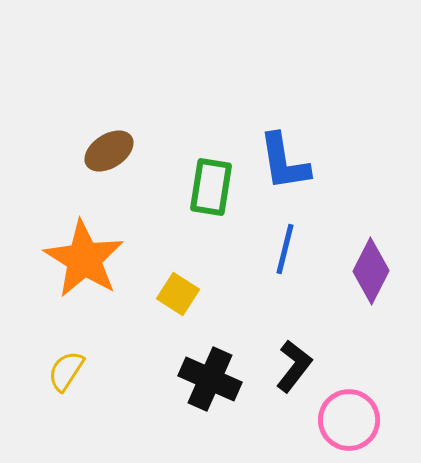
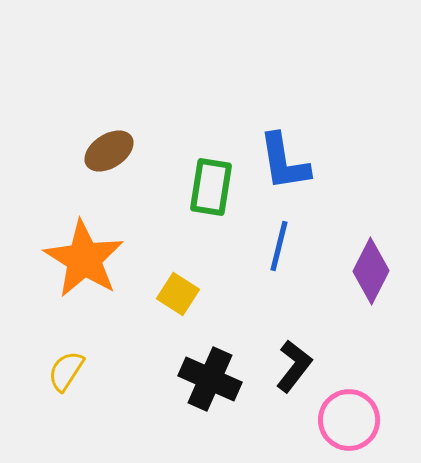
blue line: moved 6 px left, 3 px up
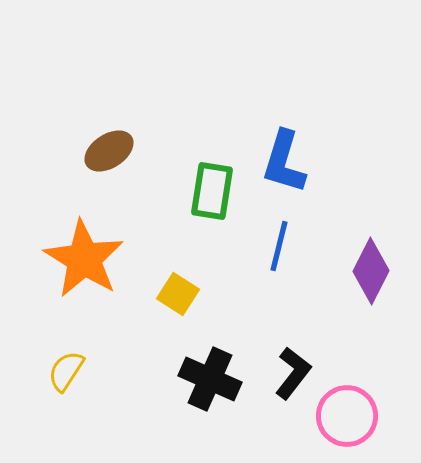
blue L-shape: rotated 26 degrees clockwise
green rectangle: moved 1 px right, 4 px down
black L-shape: moved 1 px left, 7 px down
pink circle: moved 2 px left, 4 px up
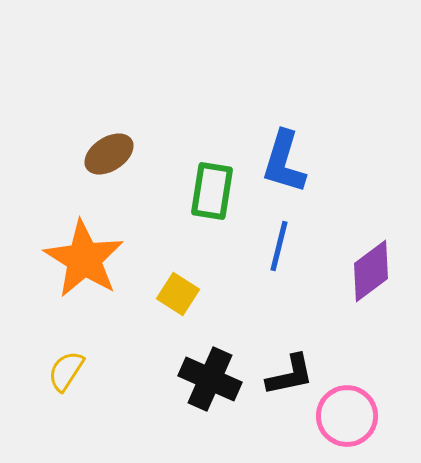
brown ellipse: moved 3 px down
purple diamond: rotated 26 degrees clockwise
black L-shape: moved 3 px left, 2 px down; rotated 40 degrees clockwise
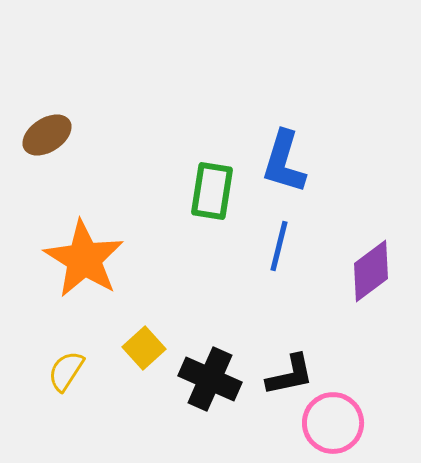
brown ellipse: moved 62 px left, 19 px up
yellow square: moved 34 px left, 54 px down; rotated 15 degrees clockwise
pink circle: moved 14 px left, 7 px down
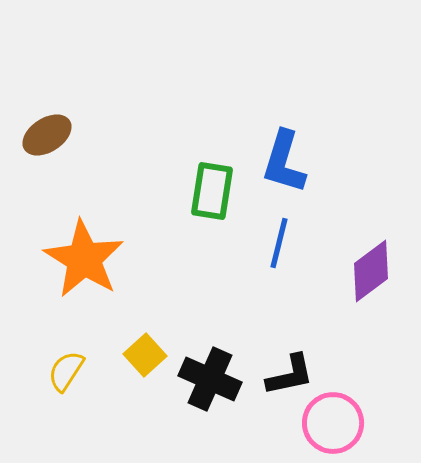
blue line: moved 3 px up
yellow square: moved 1 px right, 7 px down
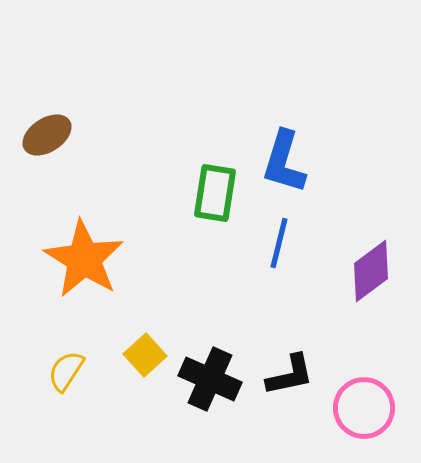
green rectangle: moved 3 px right, 2 px down
pink circle: moved 31 px right, 15 px up
